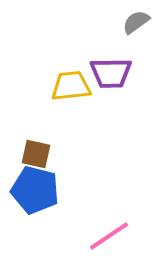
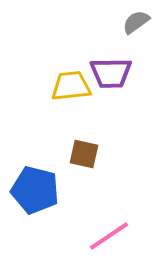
brown square: moved 48 px right
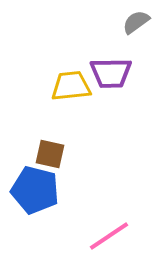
brown square: moved 34 px left
